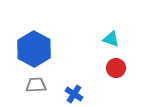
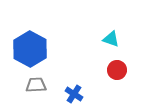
blue hexagon: moved 4 px left
red circle: moved 1 px right, 2 px down
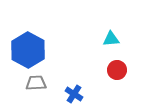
cyan triangle: rotated 24 degrees counterclockwise
blue hexagon: moved 2 px left, 1 px down
gray trapezoid: moved 2 px up
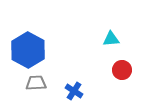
red circle: moved 5 px right
blue cross: moved 3 px up
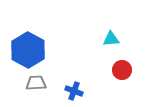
blue cross: rotated 12 degrees counterclockwise
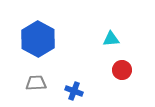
blue hexagon: moved 10 px right, 11 px up
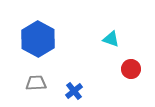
cyan triangle: rotated 24 degrees clockwise
red circle: moved 9 px right, 1 px up
blue cross: rotated 30 degrees clockwise
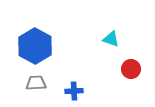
blue hexagon: moved 3 px left, 7 px down
blue cross: rotated 36 degrees clockwise
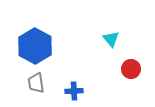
cyan triangle: rotated 30 degrees clockwise
gray trapezoid: rotated 95 degrees counterclockwise
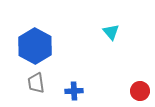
cyan triangle: moved 7 px up
red circle: moved 9 px right, 22 px down
